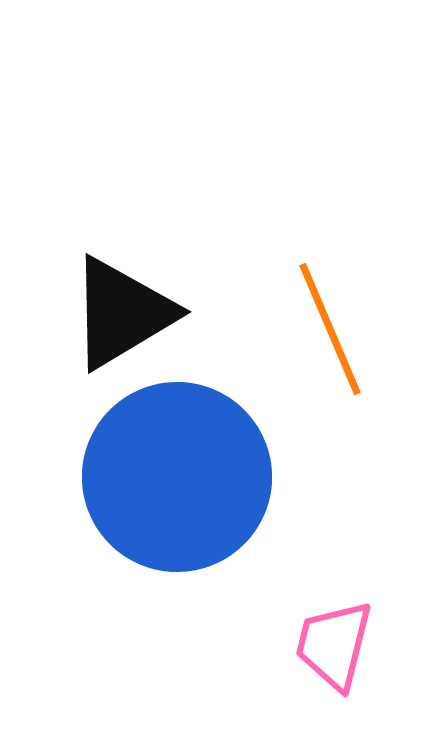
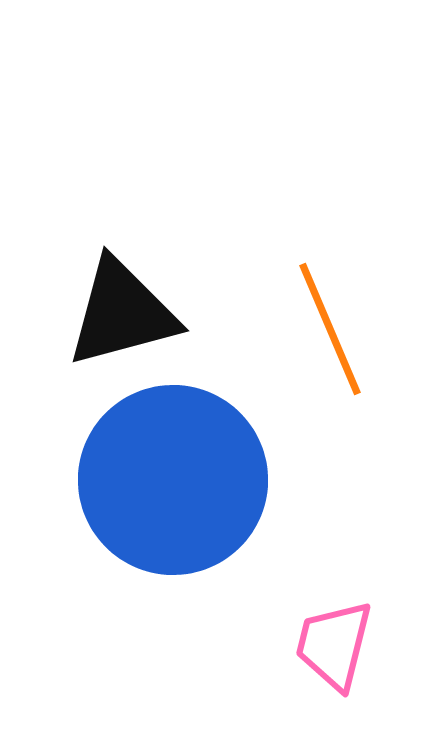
black triangle: rotated 16 degrees clockwise
blue circle: moved 4 px left, 3 px down
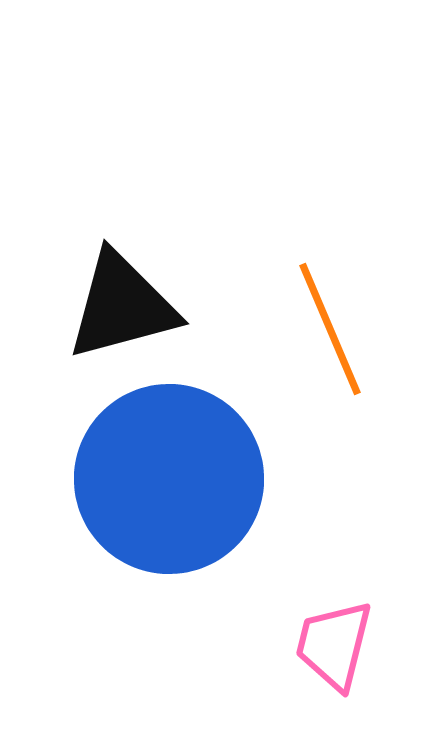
black triangle: moved 7 px up
blue circle: moved 4 px left, 1 px up
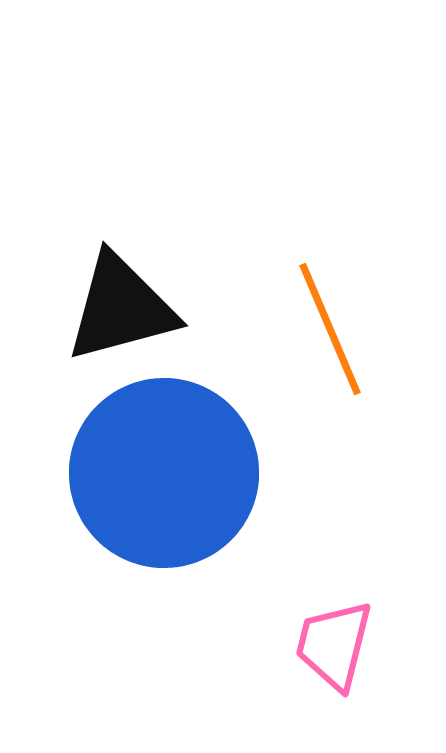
black triangle: moved 1 px left, 2 px down
blue circle: moved 5 px left, 6 px up
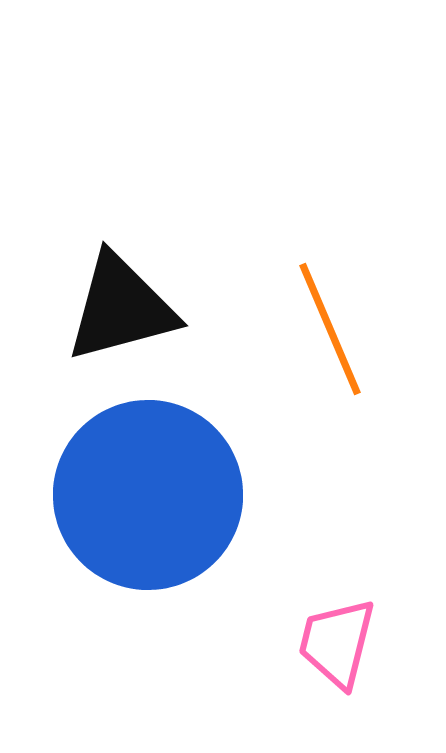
blue circle: moved 16 px left, 22 px down
pink trapezoid: moved 3 px right, 2 px up
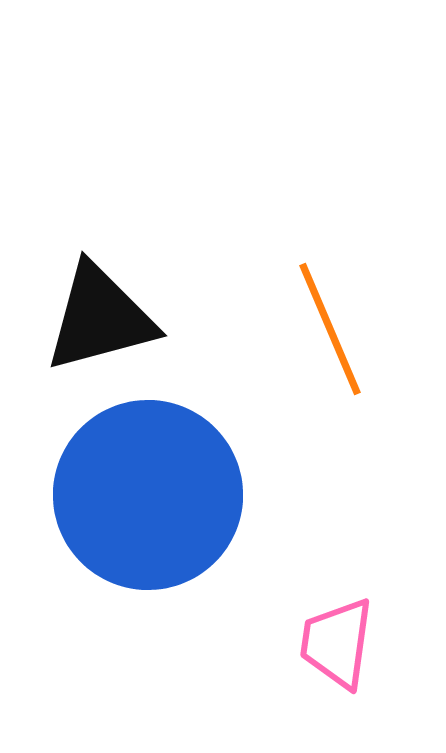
black triangle: moved 21 px left, 10 px down
pink trapezoid: rotated 6 degrees counterclockwise
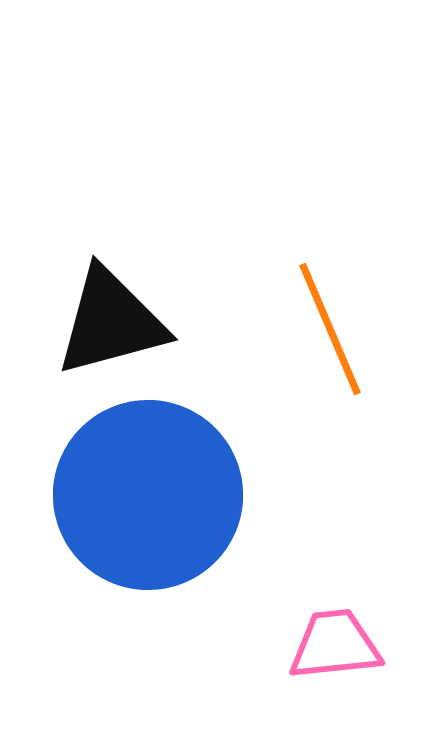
black triangle: moved 11 px right, 4 px down
pink trapezoid: moved 2 px left, 2 px down; rotated 76 degrees clockwise
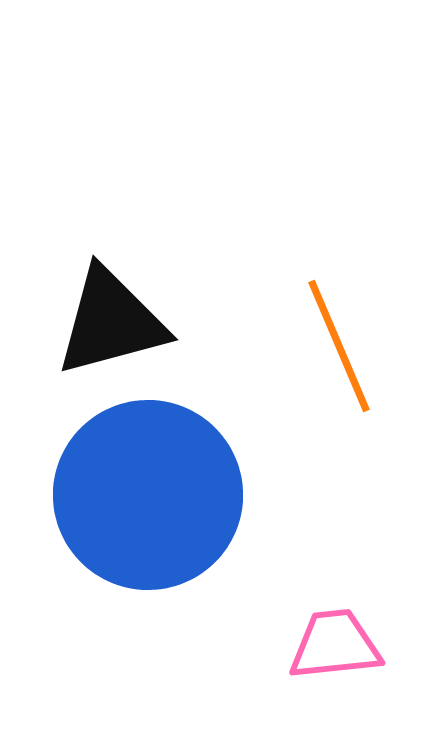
orange line: moved 9 px right, 17 px down
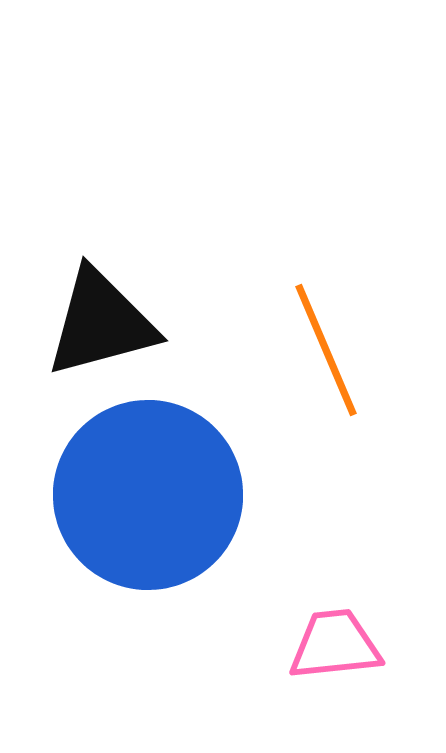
black triangle: moved 10 px left, 1 px down
orange line: moved 13 px left, 4 px down
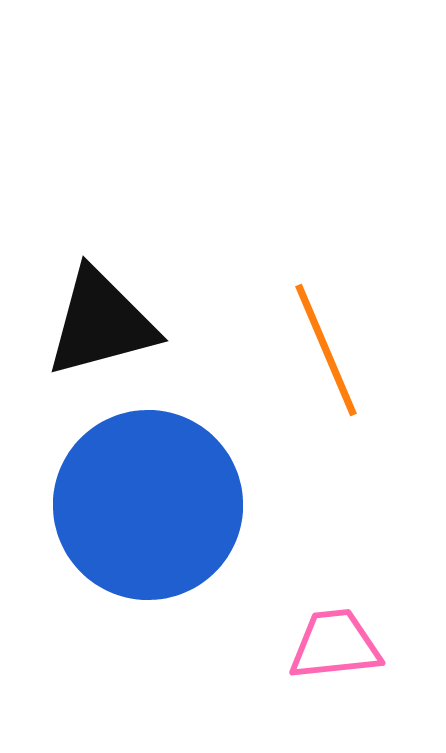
blue circle: moved 10 px down
